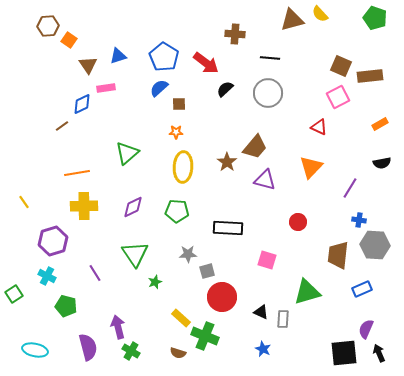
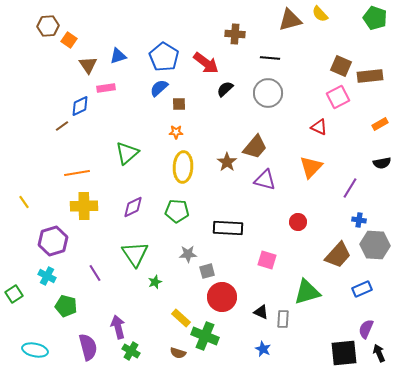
brown triangle at (292, 20): moved 2 px left
blue diamond at (82, 104): moved 2 px left, 2 px down
brown trapezoid at (338, 255): rotated 144 degrees counterclockwise
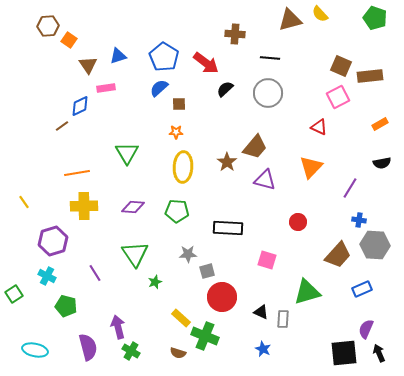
green triangle at (127, 153): rotated 20 degrees counterclockwise
purple diamond at (133, 207): rotated 30 degrees clockwise
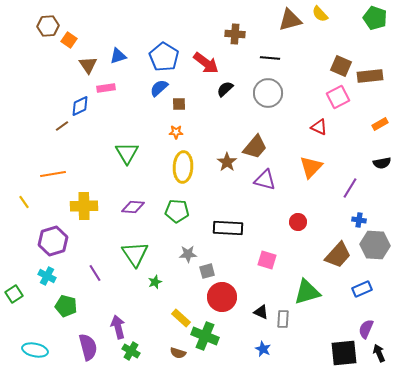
orange line at (77, 173): moved 24 px left, 1 px down
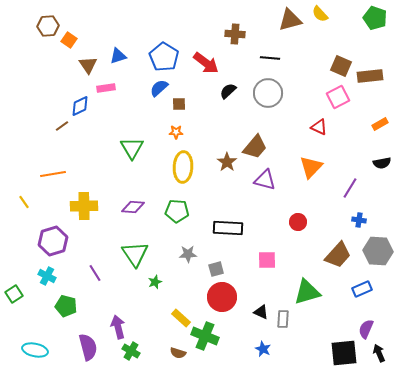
black semicircle at (225, 89): moved 3 px right, 2 px down
green triangle at (127, 153): moved 5 px right, 5 px up
gray hexagon at (375, 245): moved 3 px right, 6 px down
pink square at (267, 260): rotated 18 degrees counterclockwise
gray square at (207, 271): moved 9 px right, 2 px up
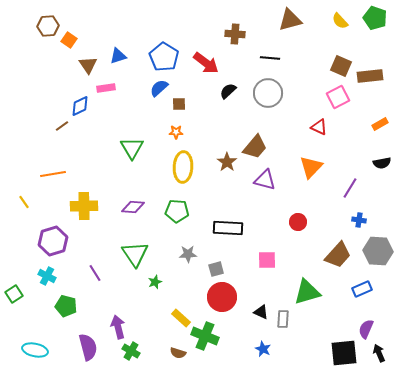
yellow semicircle at (320, 14): moved 20 px right, 7 px down
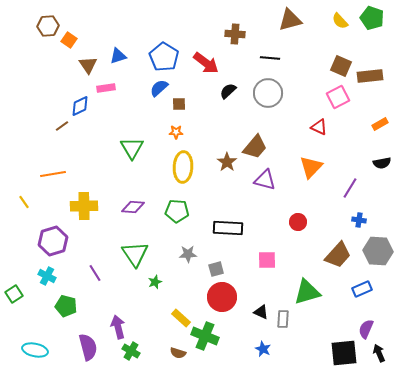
green pentagon at (375, 18): moved 3 px left
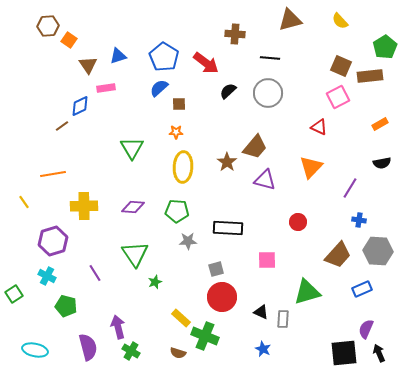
green pentagon at (372, 18): moved 13 px right, 29 px down; rotated 20 degrees clockwise
gray star at (188, 254): moved 13 px up
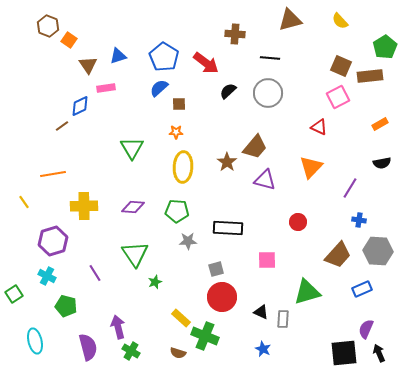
brown hexagon at (48, 26): rotated 25 degrees clockwise
cyan ellipse at (35, 350): moved 9 px up; rotated 65 degrees clockwise
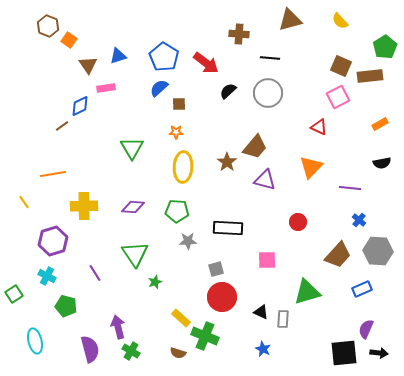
brown cross at (235, 34): moved 4 px right
purple line at (350, 188): rotated 65 degrees clockwise
blue cross at (359, 220): rotated 32 degrees clockwise
purple semicircle at (88, 347): moved 2 px right, 2 px down
black arrow at (379, 353): rotated 120 degrees clockwise
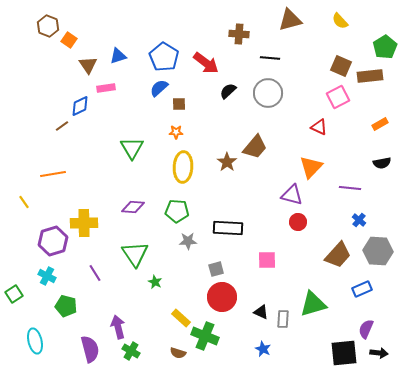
purple triangle at (265, 180): moved 27 px right, 15 px down
yellow cross at (84, 206): moved 17 px down
green star at (155, 282): rotated 24 degrees counterclockwise
green triangle at (307, 292): moved 6 px right, 12 px down
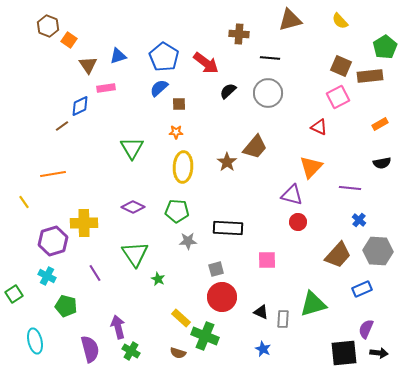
purple diamond at (133, 207): rotated 20 degrees clockwise
green star at (155, 282): moved 3 px right, 3 px up
